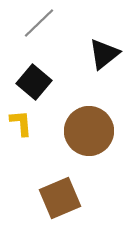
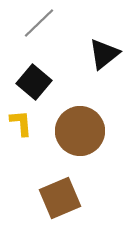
brown circle: moved 9 px left
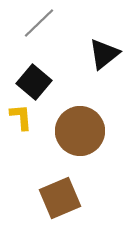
yellow L-shape: moved 6 px up
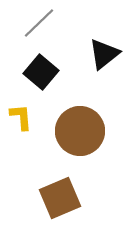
black square: moved 7 px right, 10 px up
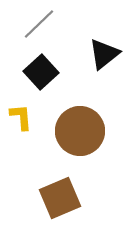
gray line: moved 1 px down
black square: rotated 8 degrees clockwise
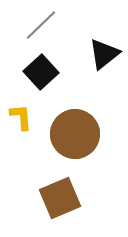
gray line: moved 2 px right, 1 px down
brown circle: moved 5 px left, 3 px down
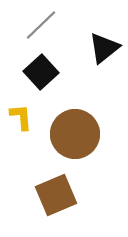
black triangle: moved 6 px up
brown square: moved 4 px left, 3 px up
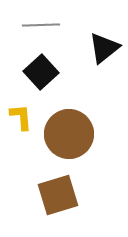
gray line: rotated 42 degrees clockwise
brown circle: moved 6 px left
brown square: moved 2 px right; rotated 6 degrees clockwise
